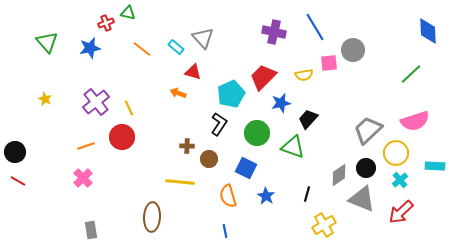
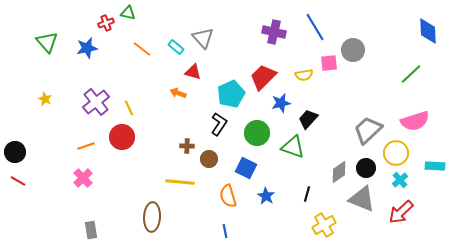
blue star at (90, 48): moved 3 px left
gray diamond at (339, 175): moved 3 px up
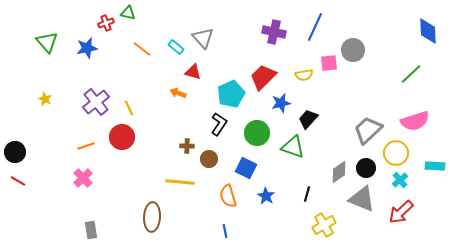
blue line at (315, 27): rotated 56 degrees clockwise
